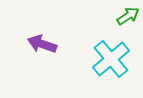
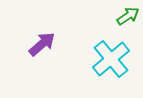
purple arrow: rotated 120 degrees clockwise
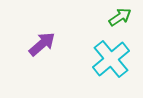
green arrow: moved 8 px left, 1 px down
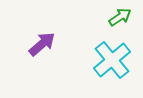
cyan cross: moved 1 px right, 1 px down
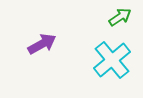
purple arrow: rotated 12 degrees clockwise
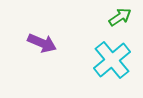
purple arrow: moved 1 px up; rotated 52 degrees clockwise
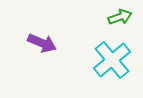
green arrow: rotated 15 degrees clockwise
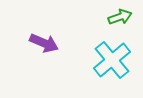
purple arrow: moved 2 px right
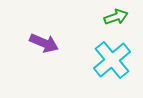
green arrow: moved 4 px left
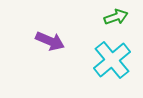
purple arrow: moved 6 px right, 2 px up
